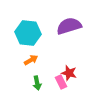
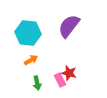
purple semicircle: rotated 35 degrees counterclockwise
pink rectangle: moved 1 px left, 2 px up
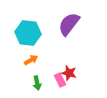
purple semicircle: moved 2 px up
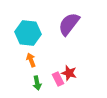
orange arrow: rotated 80 degrees counterclockwise
pink rectangle: moved 2 px left, 1 px up
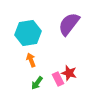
cyan hexagon: rotated 15 degrees counterclockwise
green arrow: rotated 48 degrees clockwise
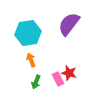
green arrow: moved 1 px left, 1 px up; rotated 16 degrees counterclockwise
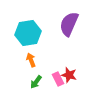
purple semicircle: rotated 15 degrees counterclockwise
red star: moved 2 px down
green arrow: rotated 16 degrees clockwise
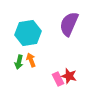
red star: moved 1 px down
green arrow: moved 17 px left, 20 px up; rotated 24 degrees counterclockwise
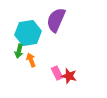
purple semicircle: moved 13 px left, 4 px up
green arrow: moved 11 px up
pink rectangle: moved 1 px left, 6 px up
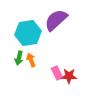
purple semicircle: rotated 25 degrees clockwise
green arrow: moved 7 px down
red star: rotated 14 degrees counterclockwise
